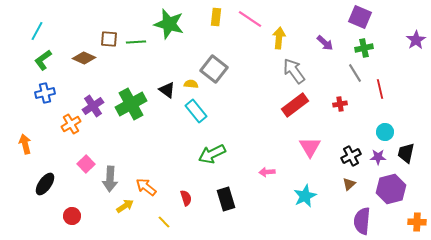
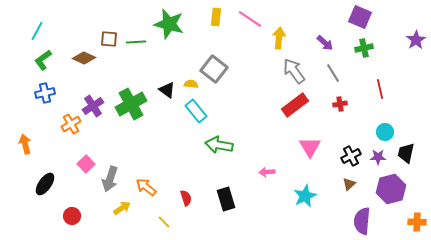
gray line at (355, 73): moved 22 px left
green arrow at (212, 154): moved 7 px right, 9 px up; rotated 36 degrees clockwise
gray arrow at (110, 179): rotated 15 degrees clockwise
yellow arrow at (125, 206): moved 3 px left, 2 px down
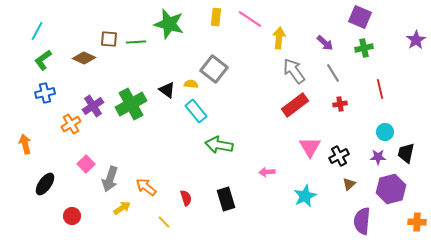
black cross at (351, 156): moved 12 px left
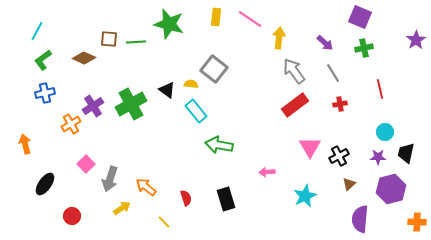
purple semicircle at (362, 221): moved 2 px left, 2 px up
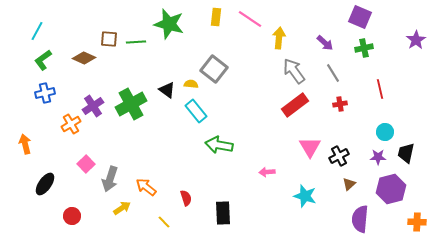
cyan star at (305, 196): rotated 30 degrees counterclockwise
black rectangle at (226, 199): moved 3 px left, 14 px down; rotated 15 degrees clockwise
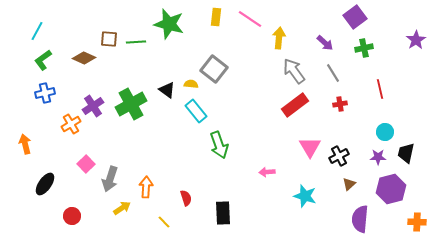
purple square at (360, 17): moved 5 px left; rotated 30 degrees clockwise
green arrow at (219, 145): rotated 120 degrees counterclockwise
orange arrow at (146, 187): rotated 55 degrees clockwise
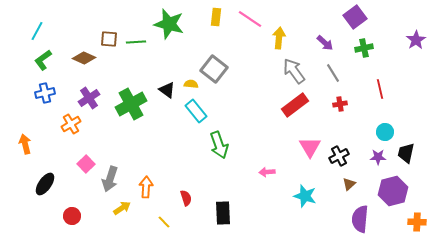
purple cross at (93, 106): moved 4 px left, 8 px up
purple hexagon at (391, 189): moved 2 px right, 2 px down
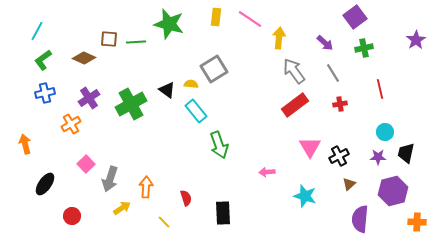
gray square at (214, 69): rotated 20 degrees clockwise
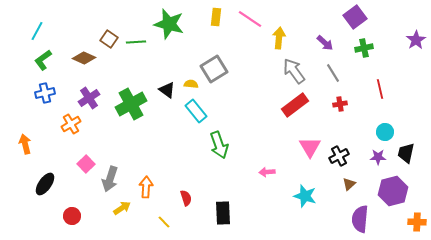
brown square at (109, 39): rotated 30 degrees clockwise
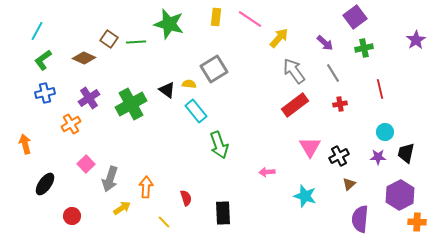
yellow arrow at (279, 38): rotated 35 degrees clockwise
yellow semicircle at (191, 84): moved 2 px left
purple hexagon at (393, 191): moved 7 px right, 4 px down; rotated 12 degrees counterclockwise
